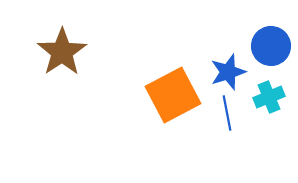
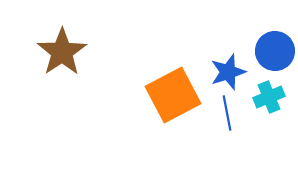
blue circle: moved 4 px right, 5 px down
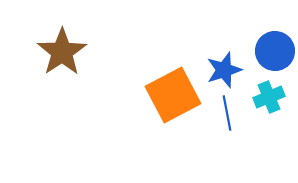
blue star: moved 4 px left, 2 px up
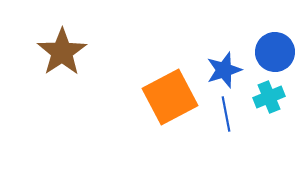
blue circle: moved 1 px down
orange square: moved 3 px left, 2 px down
blue line: moved 1 px left, 1 px down
